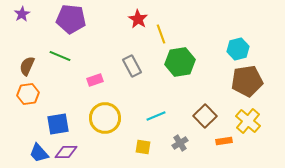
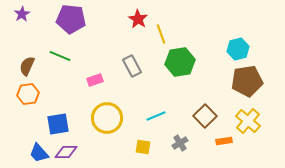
yellow circle: moved 2 px right
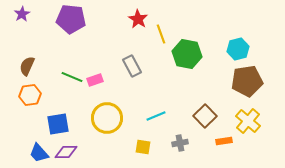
green line: moved 12 px right, 21 px down
green hexagon: moved 7 px right, 8 px up; rotated 20 degrees clockwise
orange hexagon: moved 2 px right, 1 px down
gray cross: rotated 21 degrees clockwise
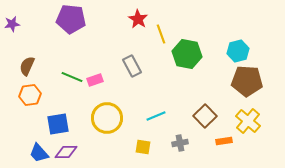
purple star: moved 10 px left, 10 px down; rotated 21 degrees clockwise
cyan hexagon: moved 2 px down
brown pentagon: rotated 12 degrees clockwise
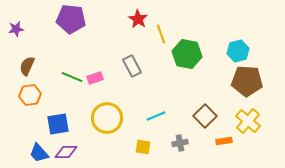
purple star: moved 4 px right, 5 px down
pink rectangle: moved 2 px up
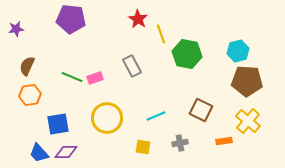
brown square: moved 4 px left, 6 px up; rotated 20 degrees counterclockwise
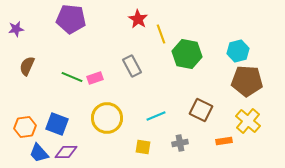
orange hexagon: moved 5 px left, 32 px down
blue square: moved 1 px left; rotated 30 degrees clockwise
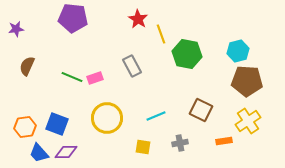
purple pentagon: moved 2 px right, 1 px up
yellow cross: rotated 15 degrees clockwise
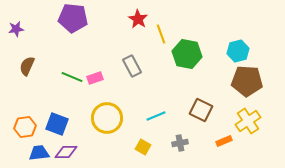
orange rectangle: rotated 14 degrees counterclockwise
yellow square: rotated 21 degrees clockwise
blue trapezoid: rotated 125 degrees clockwise
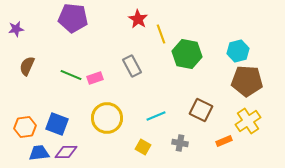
green line: moved 1 px left, 2 px up
gray cross: rotated 21 degrees clockwise
